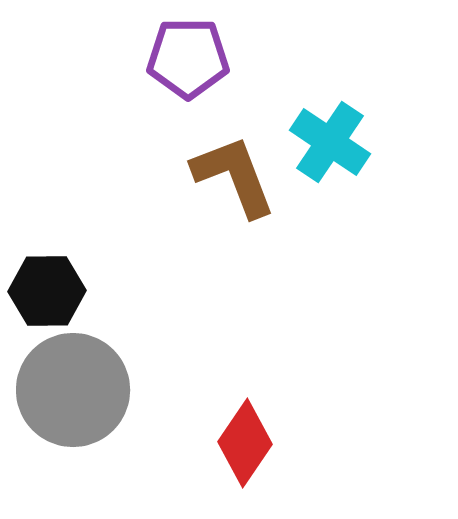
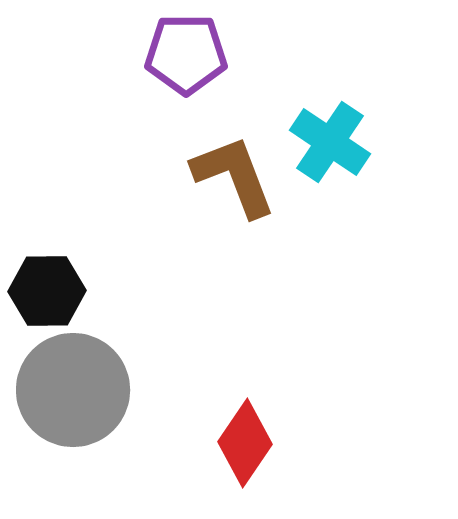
purple pentagon: moved 2 px left, 4 px up
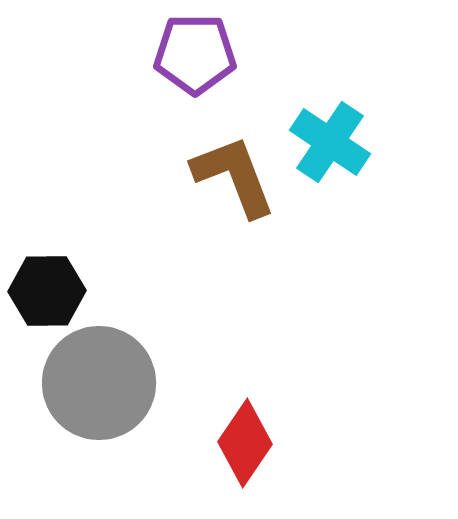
purple pentagon: moved 9 px right
gray circle: moved 26 px right, 7 px up
